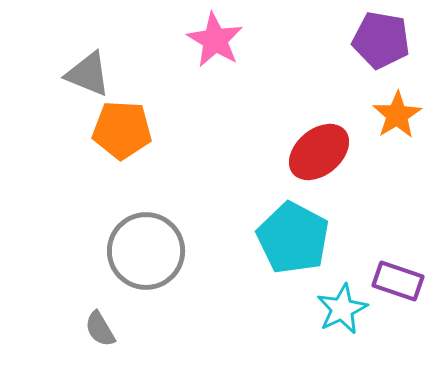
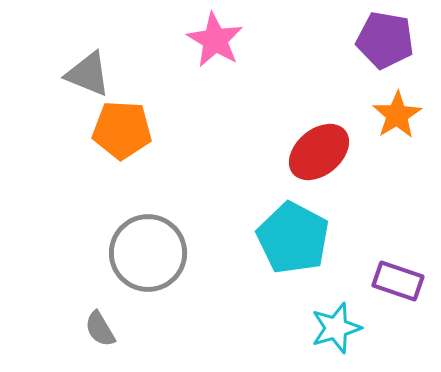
purple pentagon: moved 4 px right
gray circle: moved 2 px right, 2 px down
cyan star: moved 6 px left, 19 px down; rotated 9 degrees clockwise
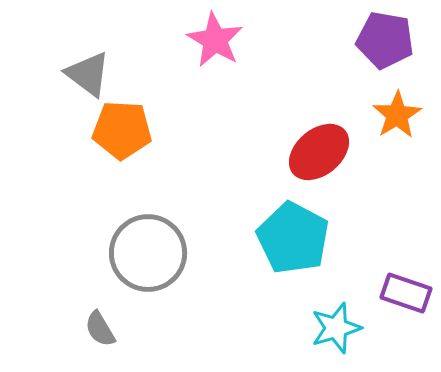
gray triangle: rotated 15 degrees clockwise
purple rectangle: moved 8 px right, 12 px down
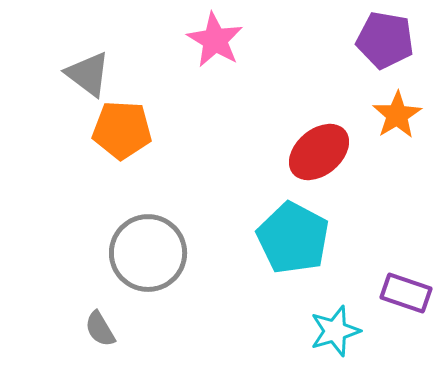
cyan star: moved 1 px left, 3 px down
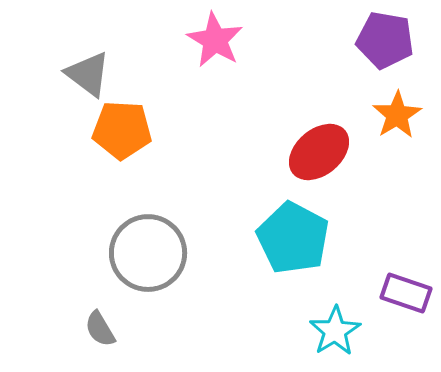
cyan star: rotated 15 degrees counterclockwise
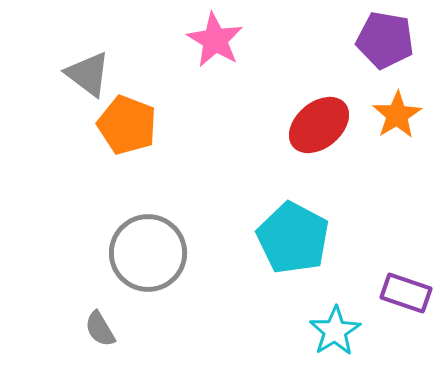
orange pentagon: moved 5 px right, 5 px up; rotated 18 degrees clockwise
red ellipse: moved 27 px up
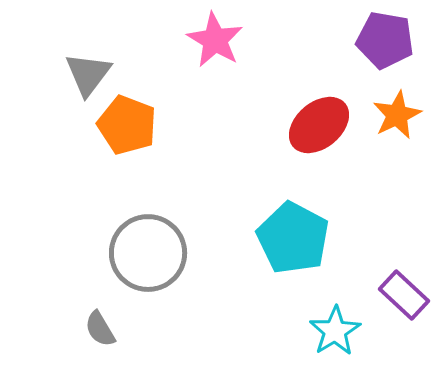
gray triangle: rotated 30 degrees clockwise
orange star: rotated 6 degrees clockwise
purple rectangle: moved 2 px left, 2 px down; rotated 24 degrees clockwise
